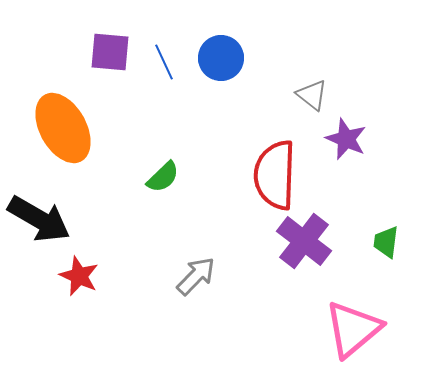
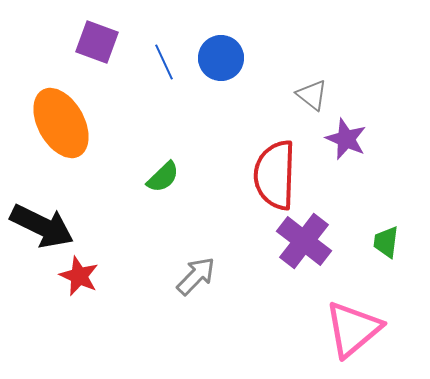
purple square: moved 13 px left, 10 px up; rotated 15 degrees clockwise
orange ellipse: moved 2 px left, 5 px up
black arrow: moved 3 px right, 7 px down; rotated 4 degrees counterclockwise
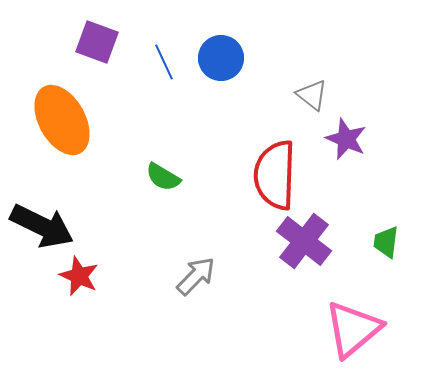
orange ellipse: moved 1 px right, 3 px up
green semicircle: rotated 75 degrees clockwise
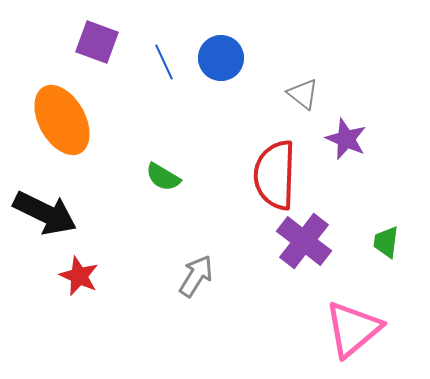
gray triangle: moved 9 px left, 1 px up
black arrow: moved 3 px right, 13 px up
gray arrow: rotated 12 degrees counterclockwise
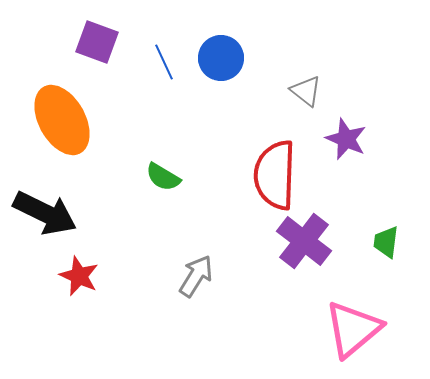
gray triangle: moved 3 px right, 3 px up
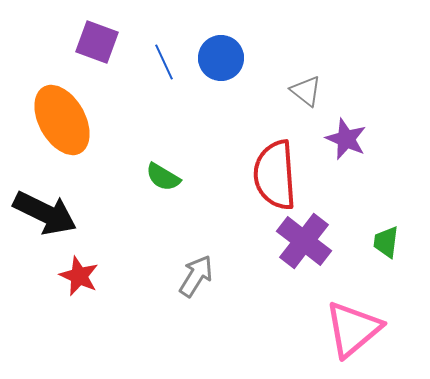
red semicircle: rotated 6 degrees counterclockwise
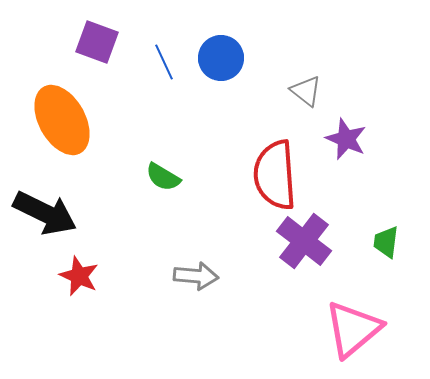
gray arrow: rotated 63 degrees clockwise
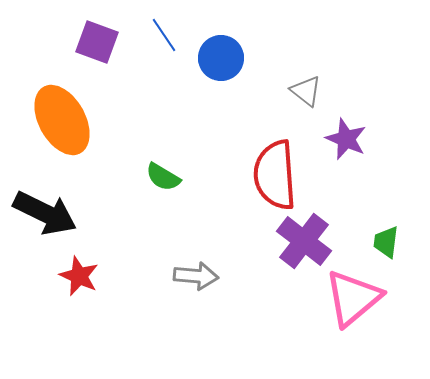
blue line: moved 27 px up; rotated 9 degrees counterclockwise
pink triangle: moved 31 px up
